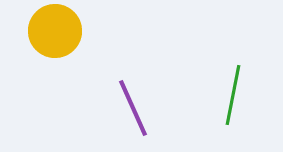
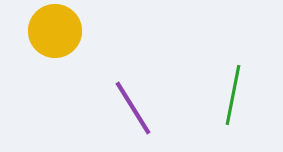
purple line: rotated 8 degrees counterclockwise
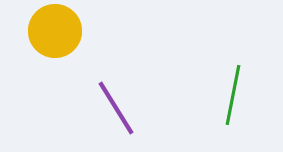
purple line: moved 17 px left
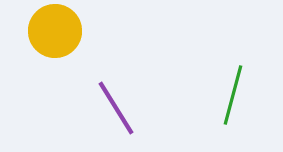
green line: rotated 4 degrees clockwise
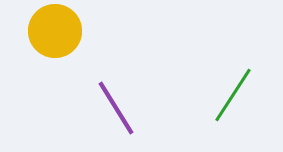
green line: rotated 18 degrees clockwise
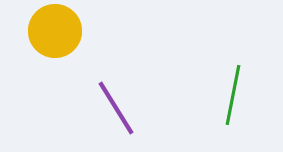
green line: rotated 22 degrees counterclockwise
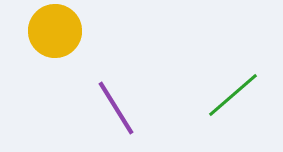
green line: rotated 38 degrees clockwise
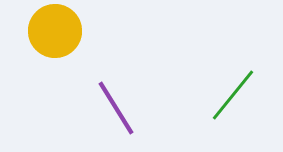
green line: rotated 10 degrees counterclockwise
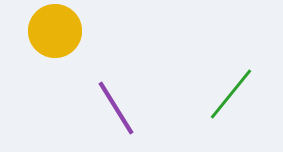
green line: moved 2 px left, 1 px up
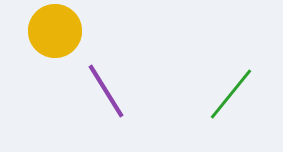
purple line: moved 10 px left, 17 px up
